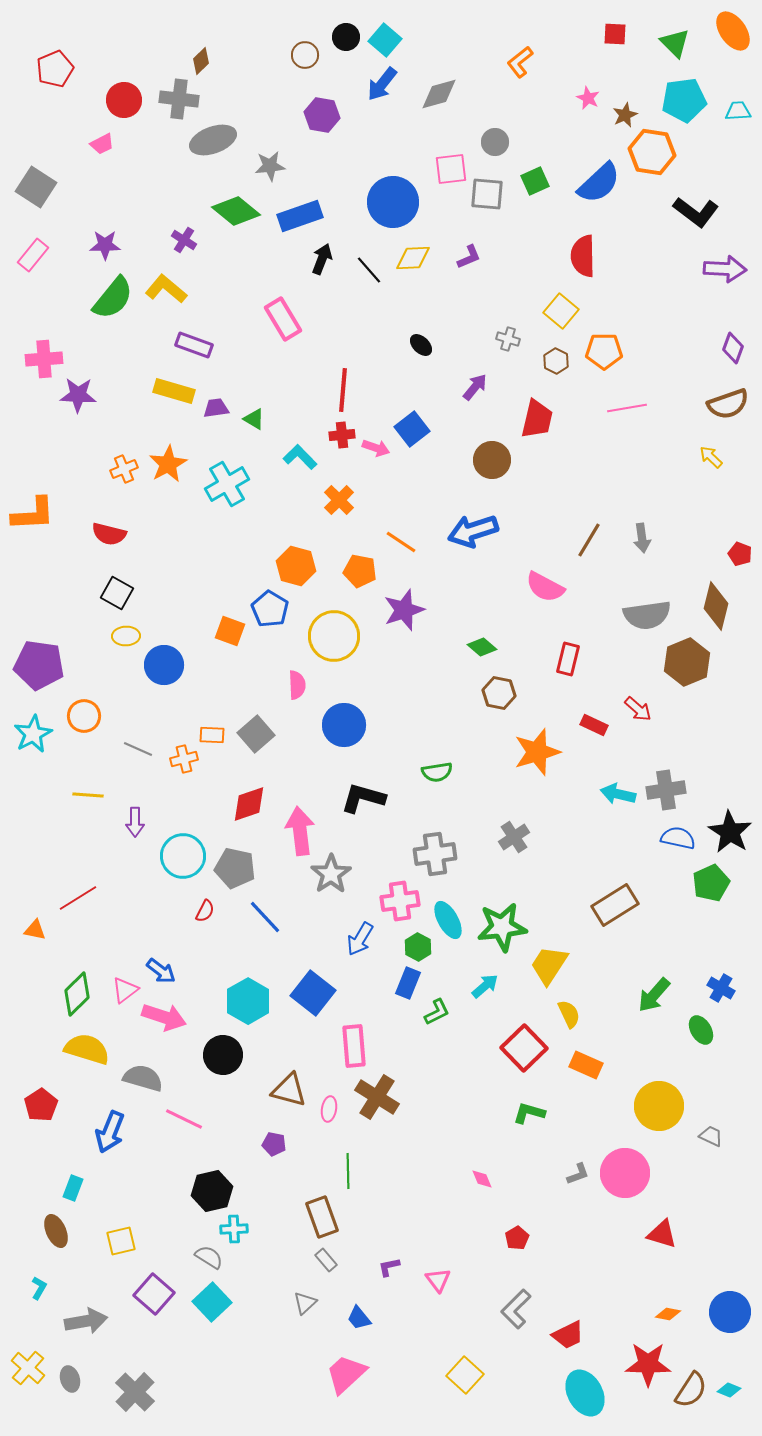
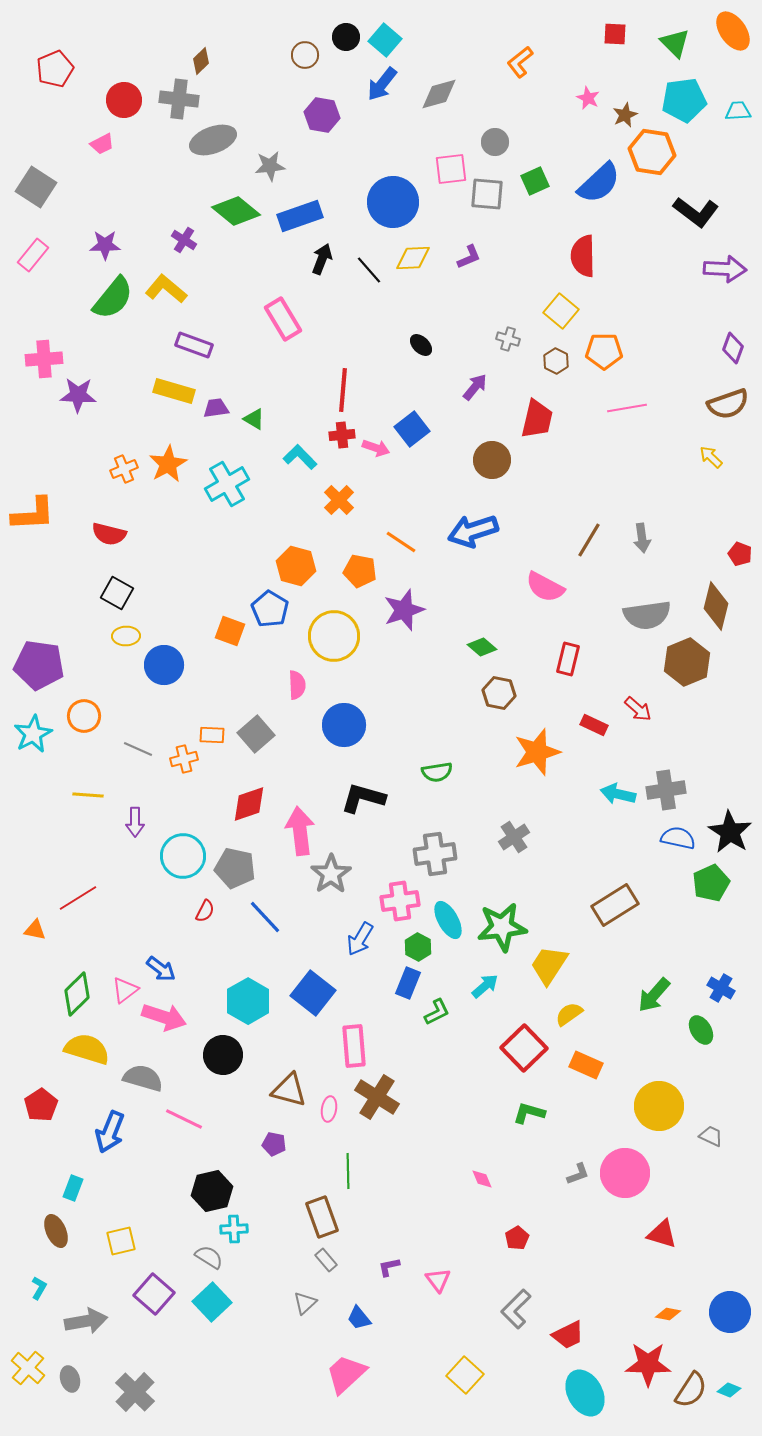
blue arrow at (161, 971): moved 2 px up
yellow semicircle at (569, 1014): rotated 100 degrees counterclockwise
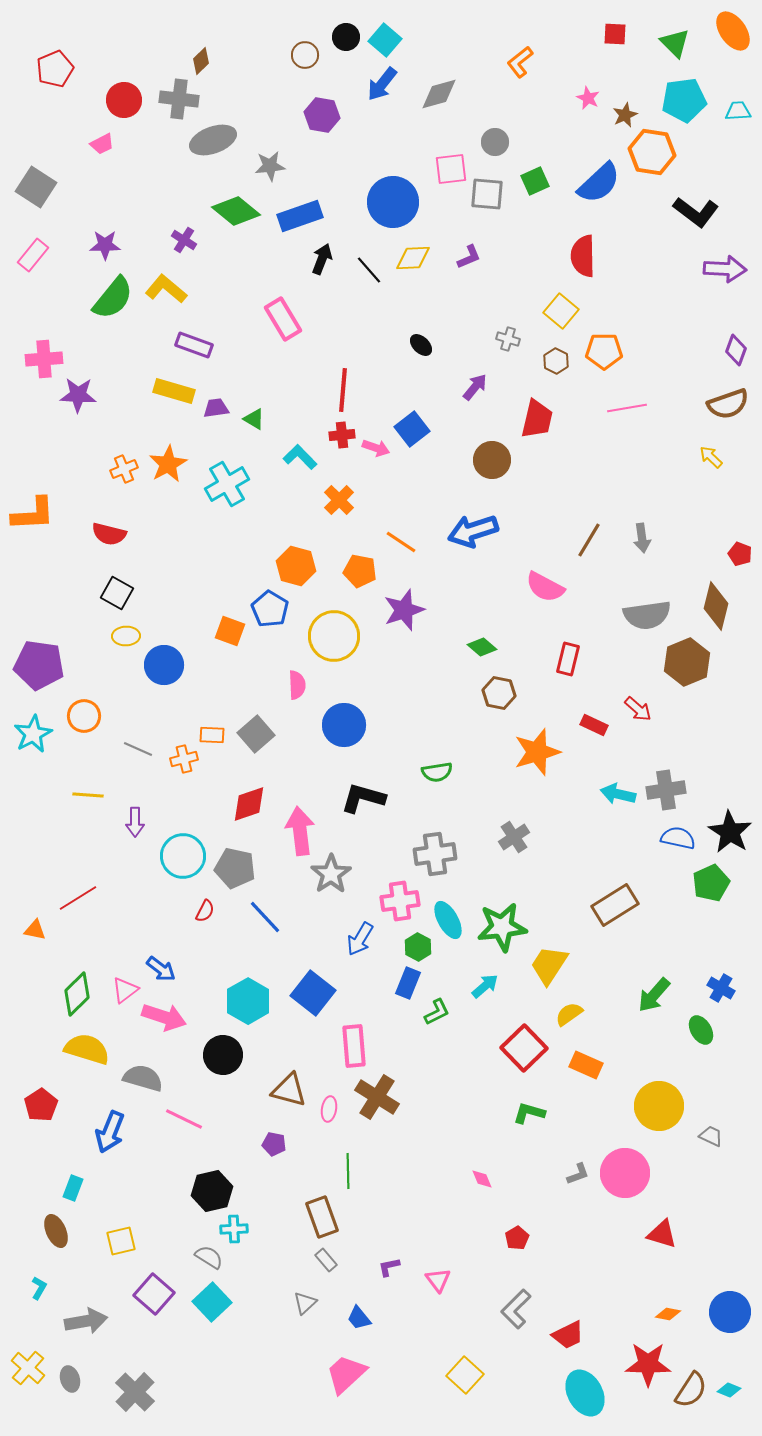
purple diamond at (733, 348): moved 3 px right, 2 px down
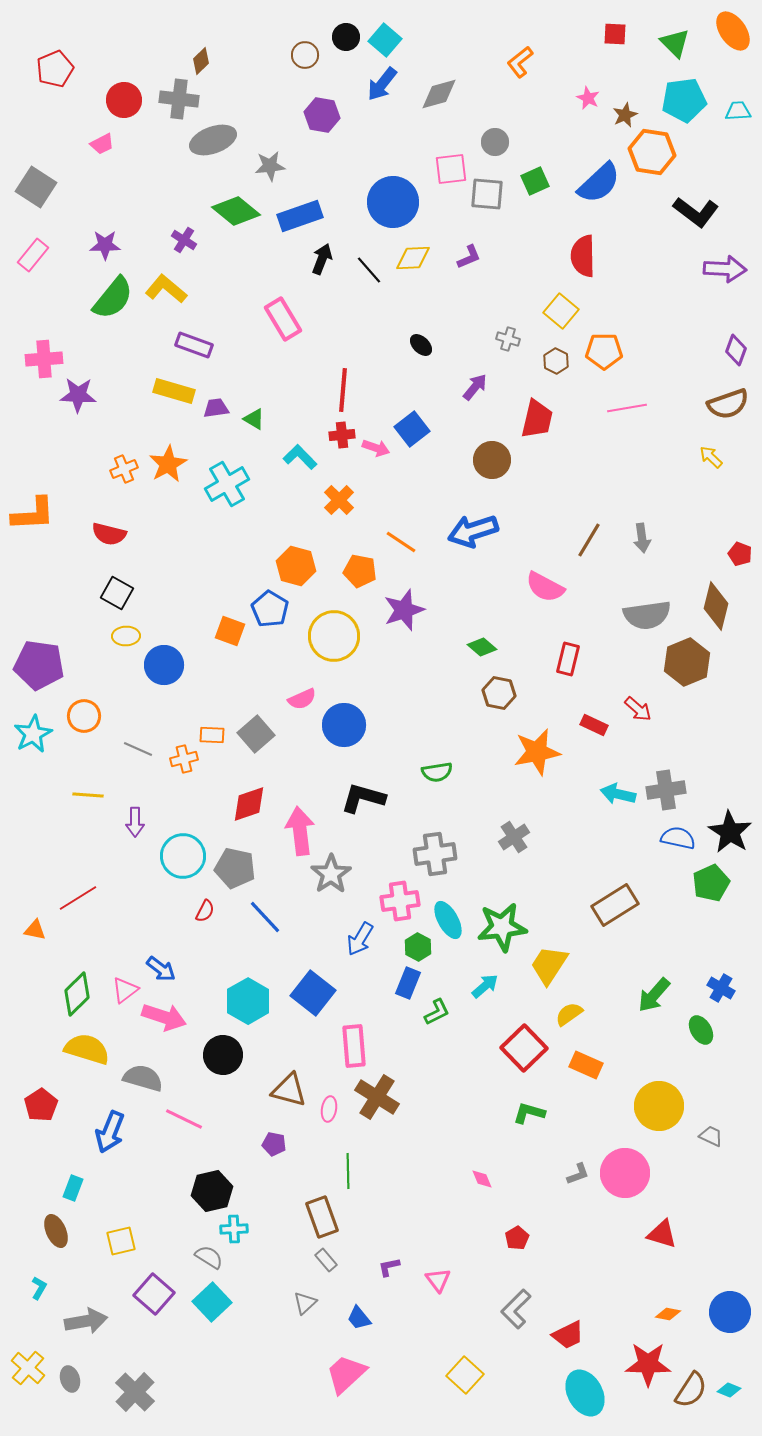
pink semicircle at (297, 685): moved 5 px right, 14 px down; rotated 68 degrees clockwise
orange star at (537, 752): rotated 6 degrees clockwise
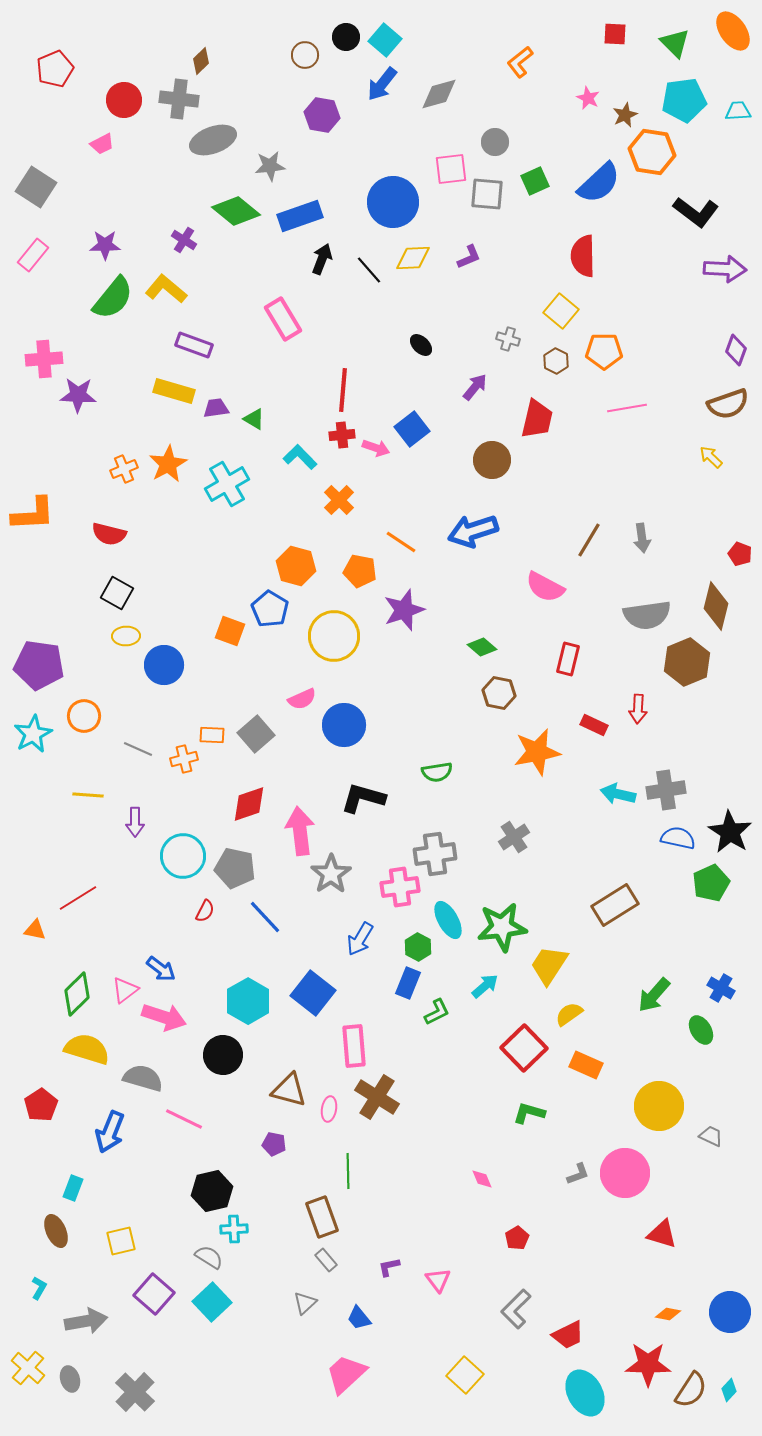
red arrow at (638, 709): rotated 52 degrees clockwise
pink cross at (400, 901): moved 14 px up
cyan diamond at (729, 1390): rotated 70 degrees counterclockwise
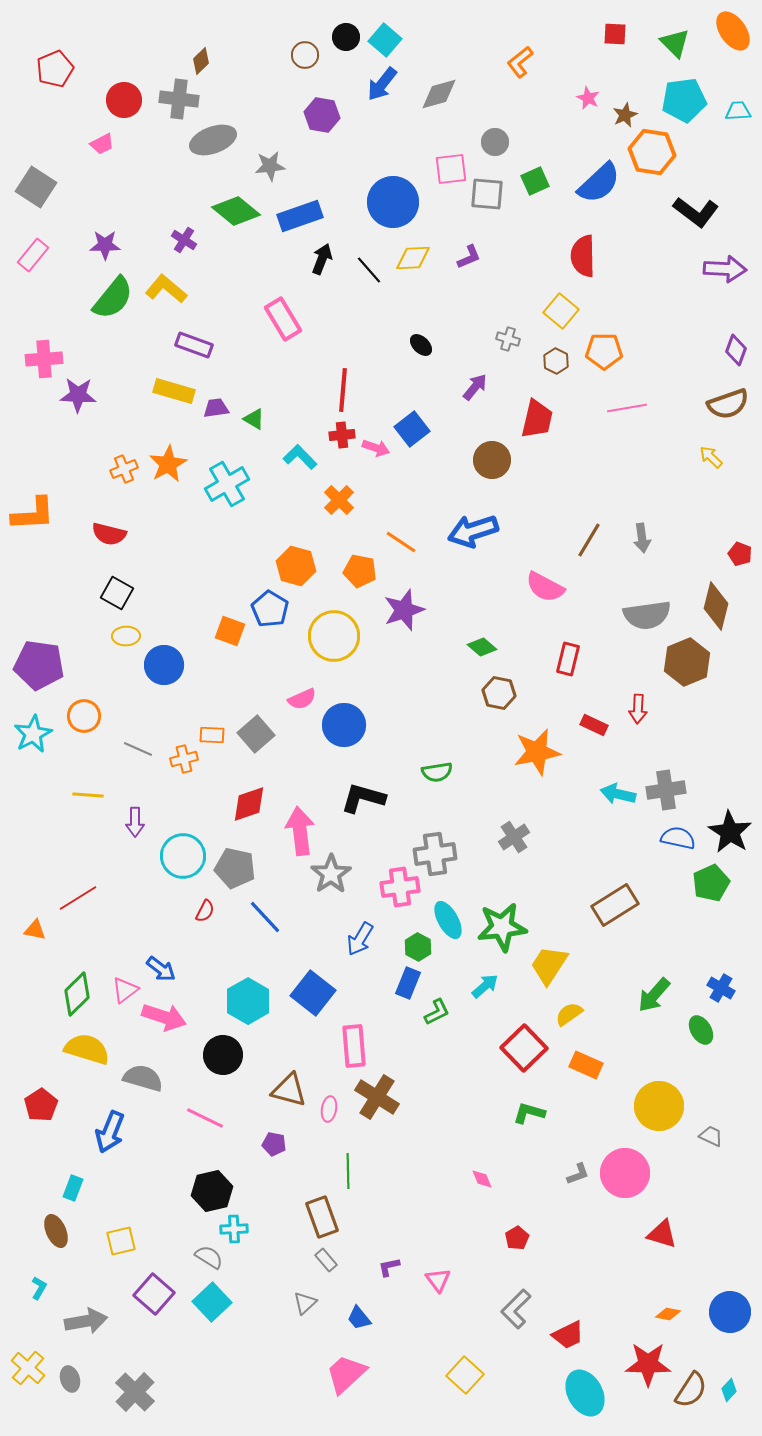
pink line at (184, 1119): moved 21 px right, 1 px up
